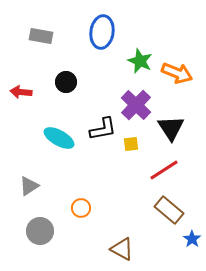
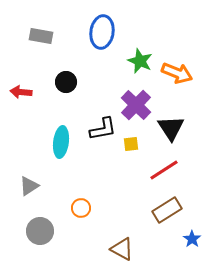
cyan ellipse: moved 2 px right, 4 px down; rotated 68 degrees clockwise
brown rectangle: moved 2 px left; rotated 72 degrees counterclockwise
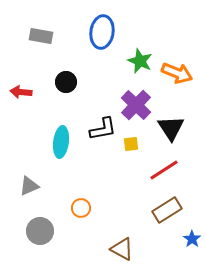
gray triangle: rotated 10 degrees clockwise
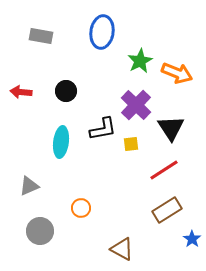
green star: rotated 20 degrees clockwise
black circle: moved 9 px down
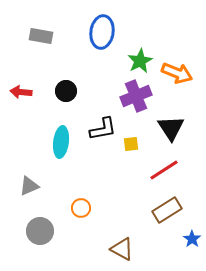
purple cross: moved 9 px up; rotated 24 degrees clockwise
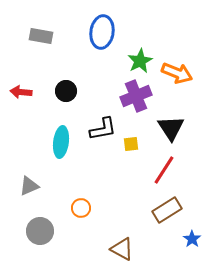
red line: rotated 24 degrees counterclockwise
